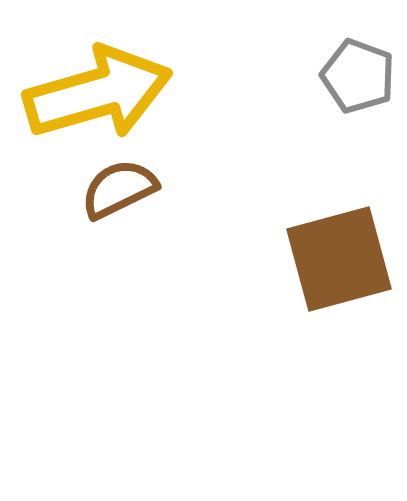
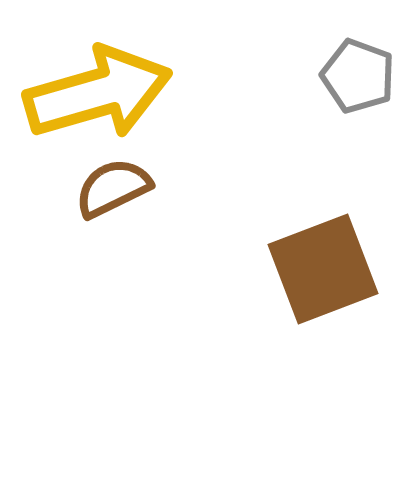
brown semicircle: moved 6 px left, 1 px up
brown square: moved 16 px left, 10 px down; rotated 6 degrees counterclockwise
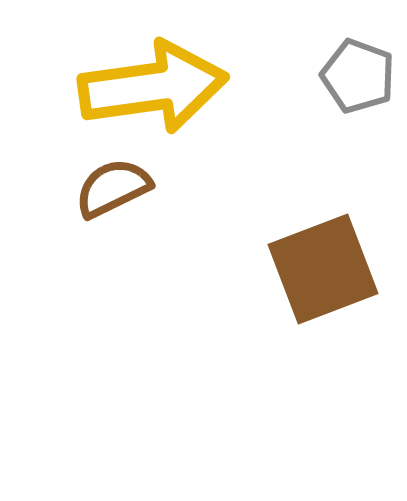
yellow arrow: moved 55 px right, 6 px up; rotated 8 degrees clockwise
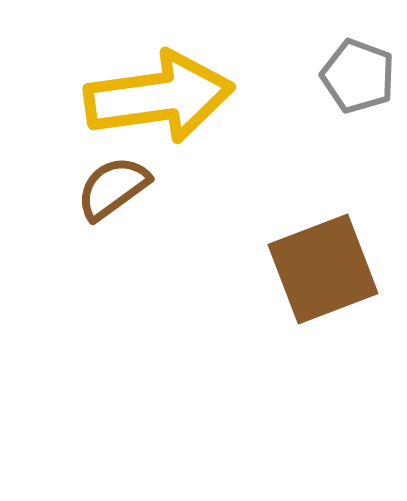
yellow arrow: moved 6 px right, 10 px down
brown semicircle: rotated 10 degrees counterclockwise
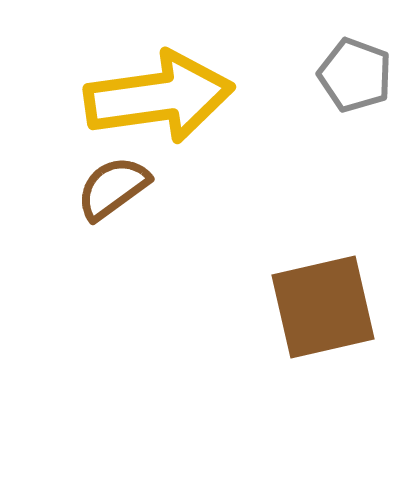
gray pentagon: moved 3 px left, 1 px up
brown square: moved 38 px down; rotated 8 degrees clockwise
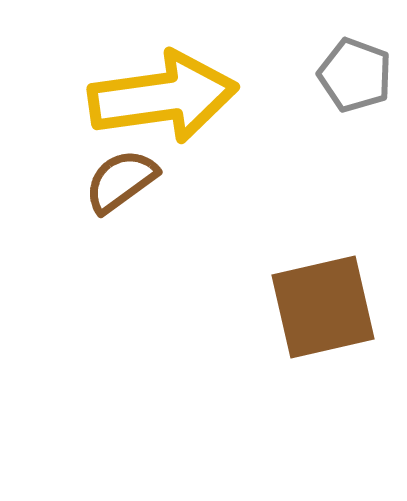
yellow arrow: moved 4 px right
brown semicircle: moved 8 px right, 7 px up
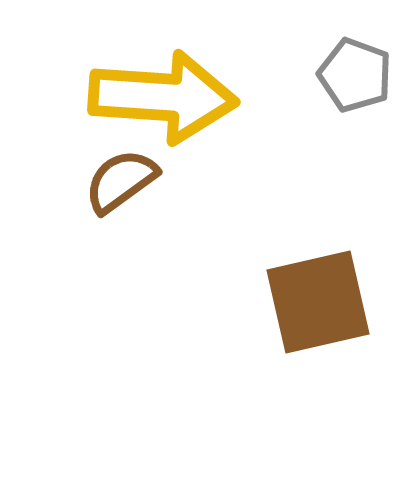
yellow arrow: rotated 12 degrees clockwise
brown square: moved 5 px left, 5 px up
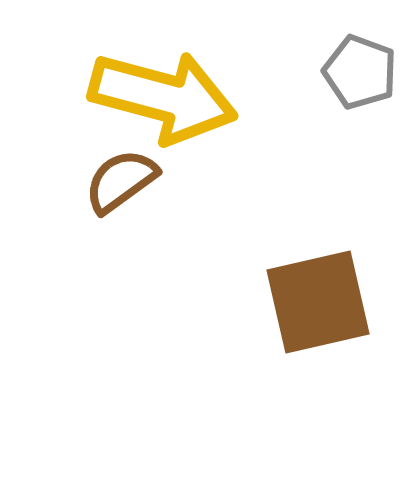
gray pentagon: moved 5 px right, 3 px up
yellow arrow: rotated 11 degrees clockwise
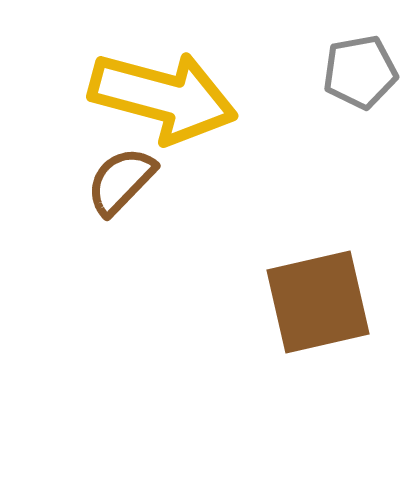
gray pentagon: rotated 30 degrees counterclockwise
brown semicircle: rotated 10 degrees counterclockwise
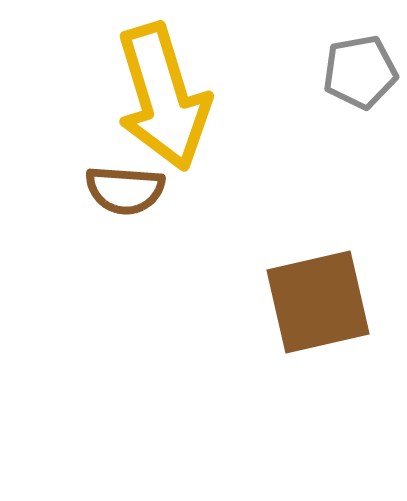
yellow arrow: rotated 58 degrees clockwise
brown semicircle: moved 4 px right, 9 px down; rotated 130 degrees counterclockwise
